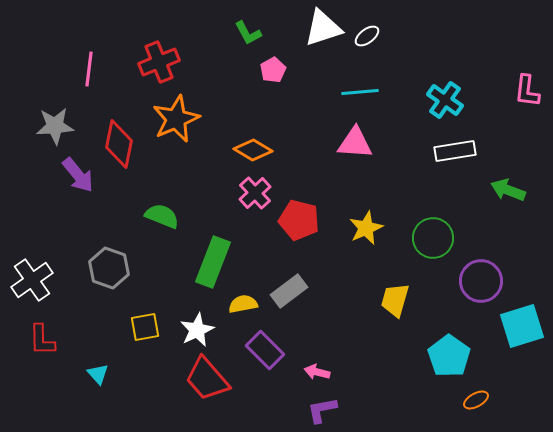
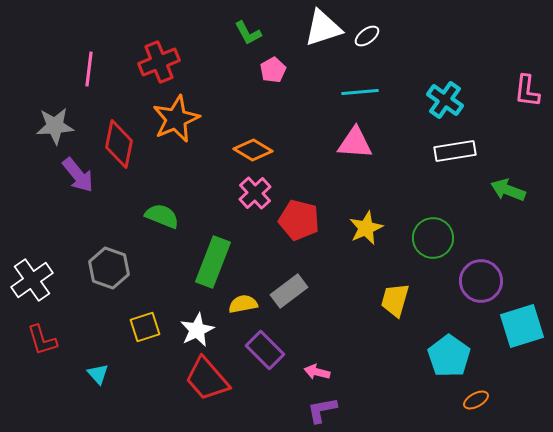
yellow square: rotated 8 degrees counterclockwise
red L-shape: rotated 16 degrees counterclockwise
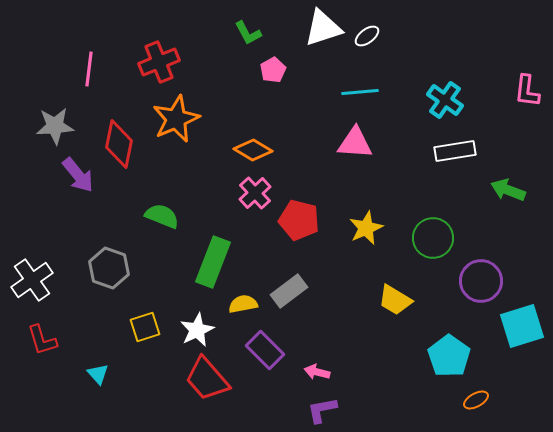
yellow trapezoid: rotated 75 degrees counterclockwise
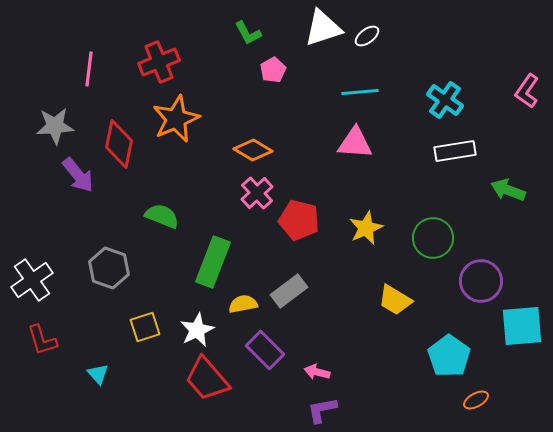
pink L-shape: rotated 28 degrees clockwise
pink cross: moved 2 px right
cyan square: rotated 12 degrees clockwise
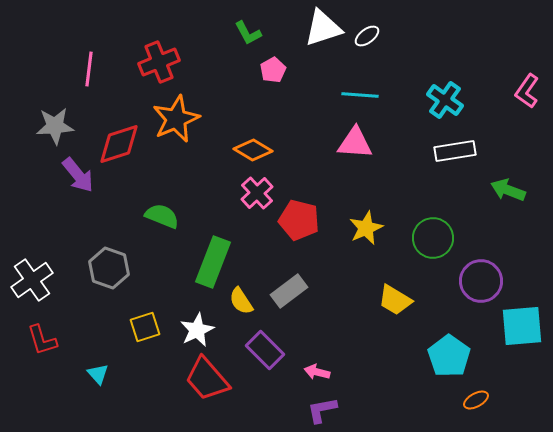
cyan line: moved 3 px down; rotated 9 degrees clockwise
red diamond: rotated 60 degrees clockwise
yellow semicircle: moved 2 px left, 3 px up; rotated 112 degrees counterclockwise
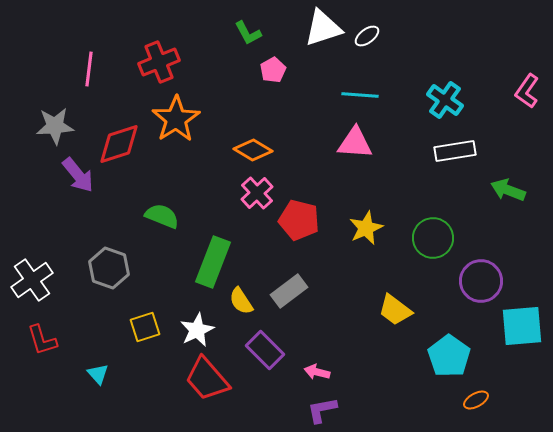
orange star: rotated 9 degrees counterclockwise
yellow trapezoid: moved 10 px down; rotated 6 degrees clockwise
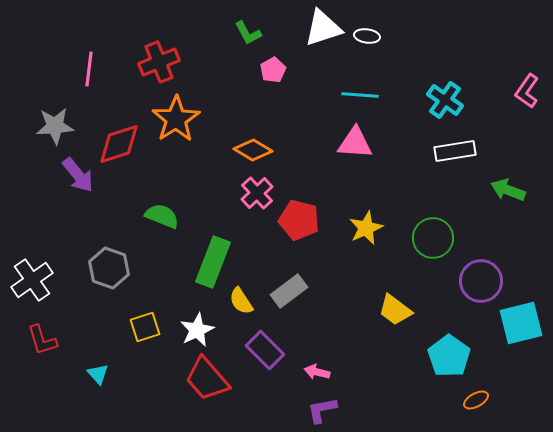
white ellipse: rotated 45 degrees clockwise
cyan square: moved 1 px left, 3 px up; rotated 9 degrees counterclockwise
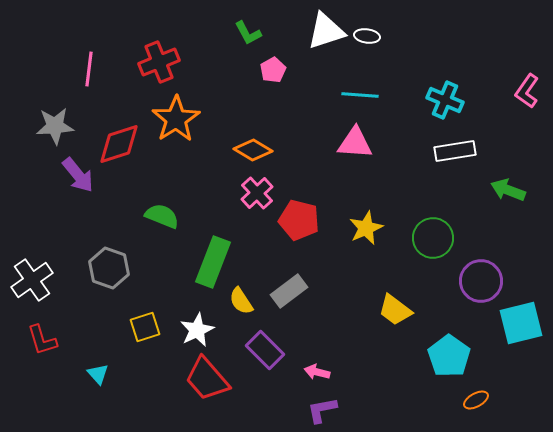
white triangle: moved 3 px right, 3 px down
cyan cross: rotated 12 degrees counterclockwise
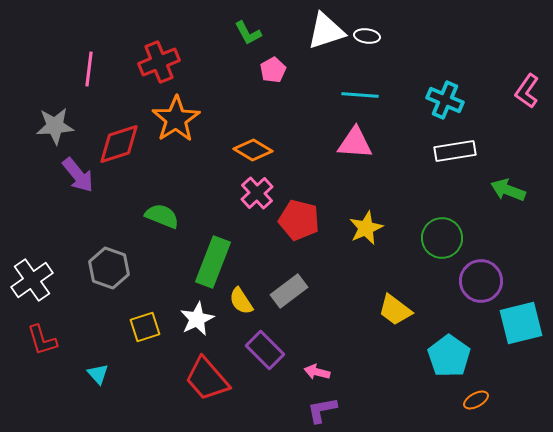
green circle: moved 9 px right
white star: moved 11 px up
